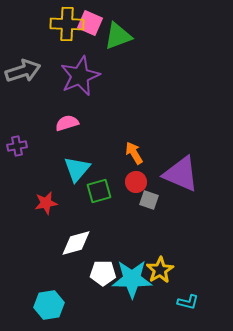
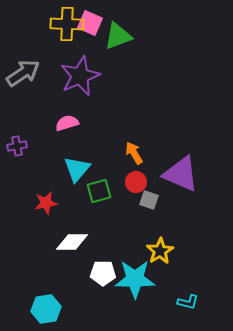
gray arrow: moved 2 px down; rotated 16 degrees counterclockwise
white diamond: moved 4 px left, 1 px up; rotated 16 degrees clockwise
yellow star: moved 19 px up
cyan star: moved 3 px right
cyan hexagon: moved 3 px left, 4 px down
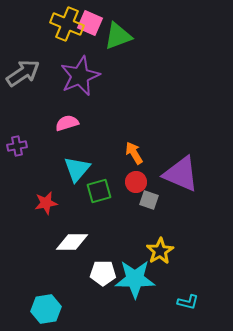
yellow cross: rotated 20 degrees clockwise
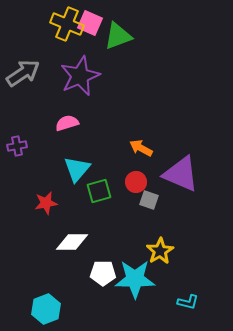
orange arrow: moved 7 px right, 5 px up; rotated 30 degrees counterclockwise
cyan hexagon: rotated 12 degrees counterclockwise
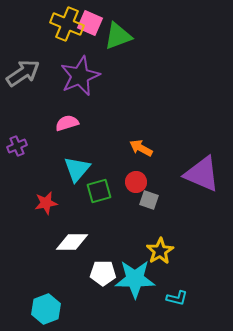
purple cross: rotated 12 degrees counterclockwise
purple triangle: moved 21 px right
cyan L-shape: moved 11 px left, 4 px up
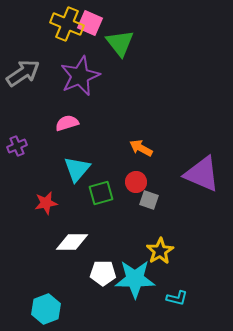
green triangle: moved 2 px right, 7 px down; rotated 48 degrees counterclockwise
green square: moved 2 px right, 2 px down
